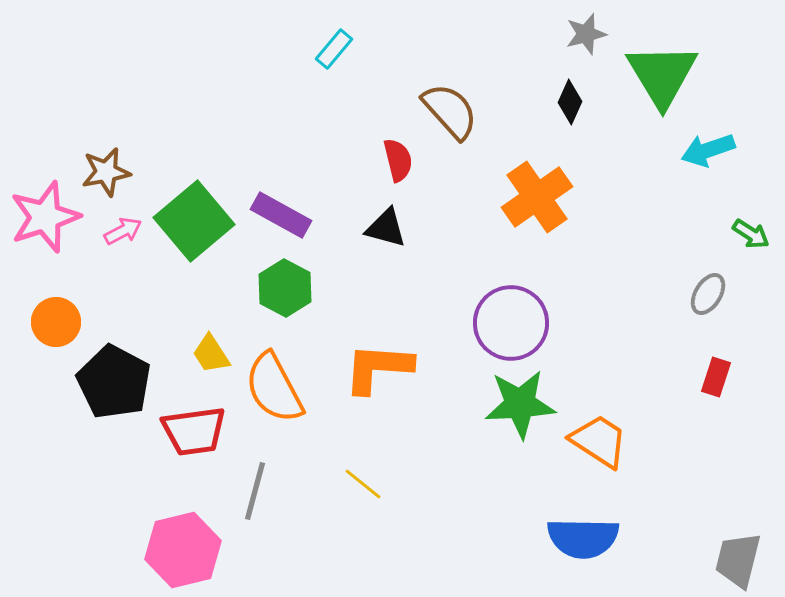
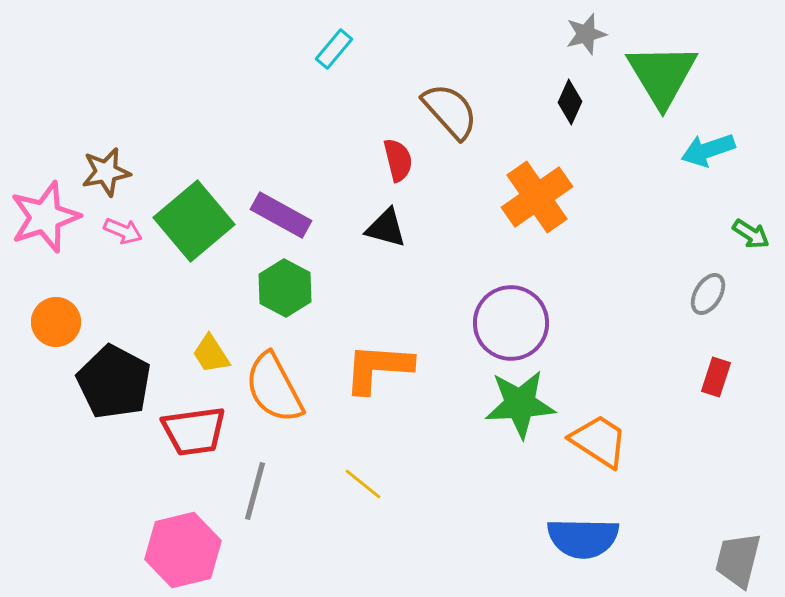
pink arrow: rotated 51 degrees clockwise
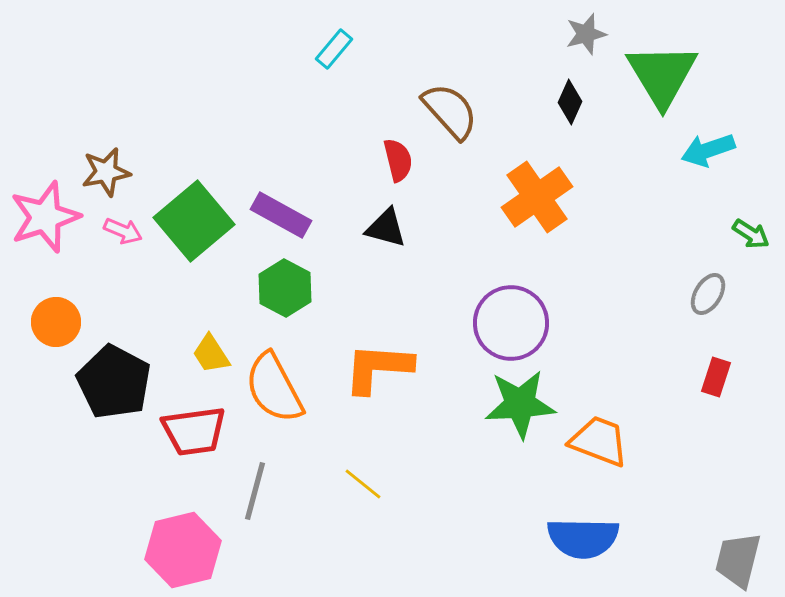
orange trapezoid: rotated 12 degrees counterclockwise
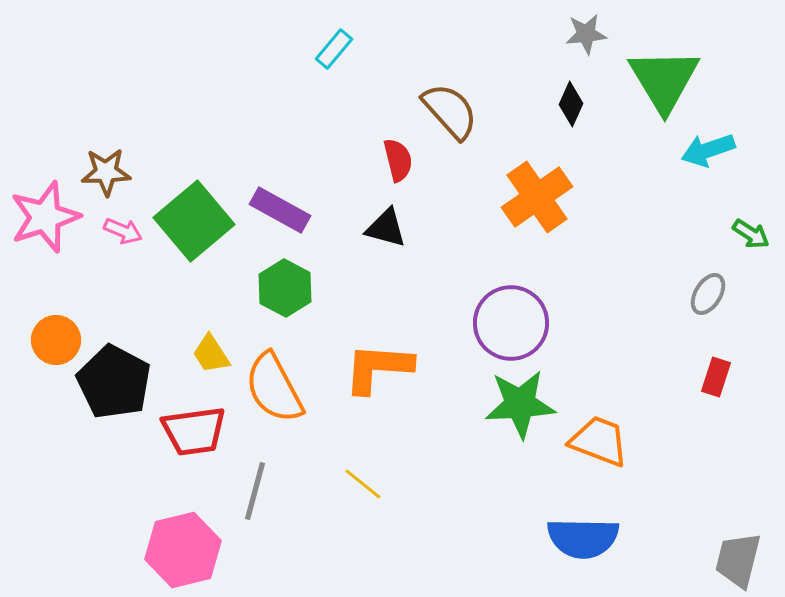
gray star: rotated 9 degrees clockwise
green triangle: moved 2 px right, 5 px down
black diamond: moved 1 px right, 2 px down
brown star: rotated 9 degrees clockwise
purple rectangle: moved 1 px left, 5 px up
orange circle: moved 18 px down
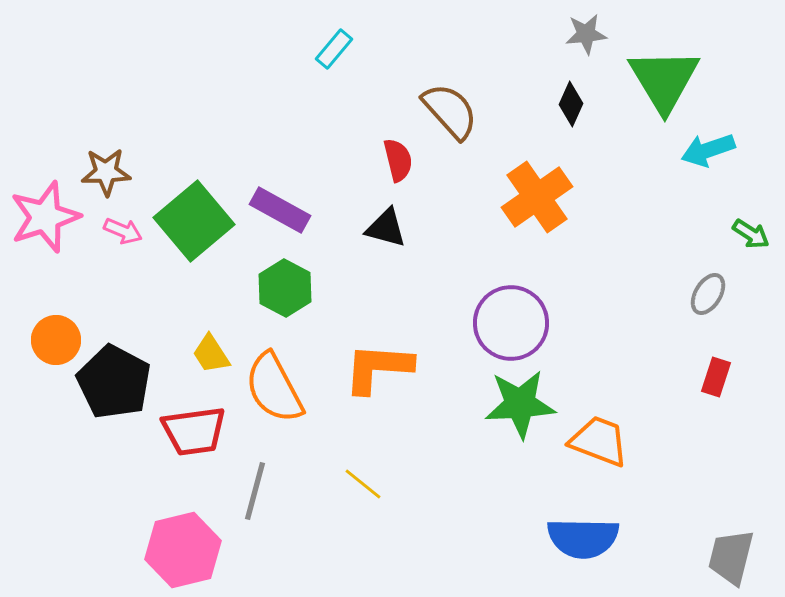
gray trapezoid: moved 7 px left, 3 px up
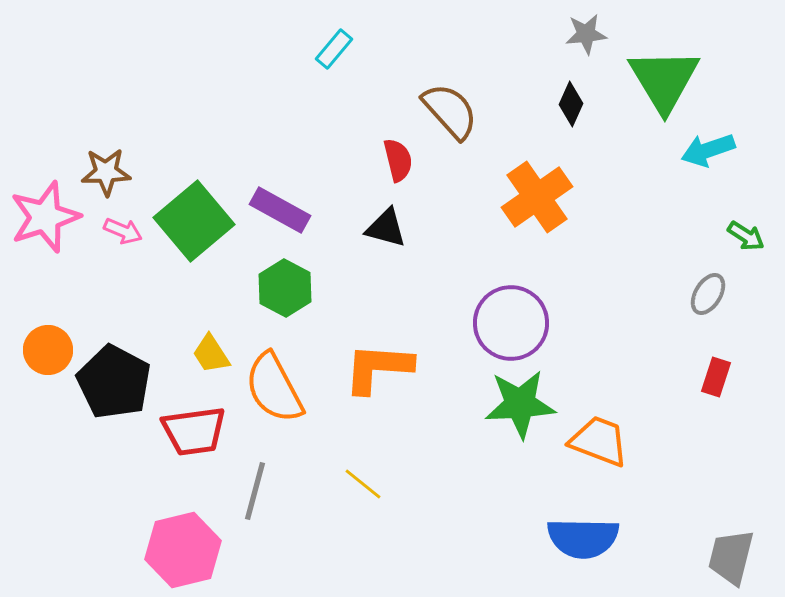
green arrow: moved 5 px left, 2 px down
orange circle: moved 8 px left, 10 px down
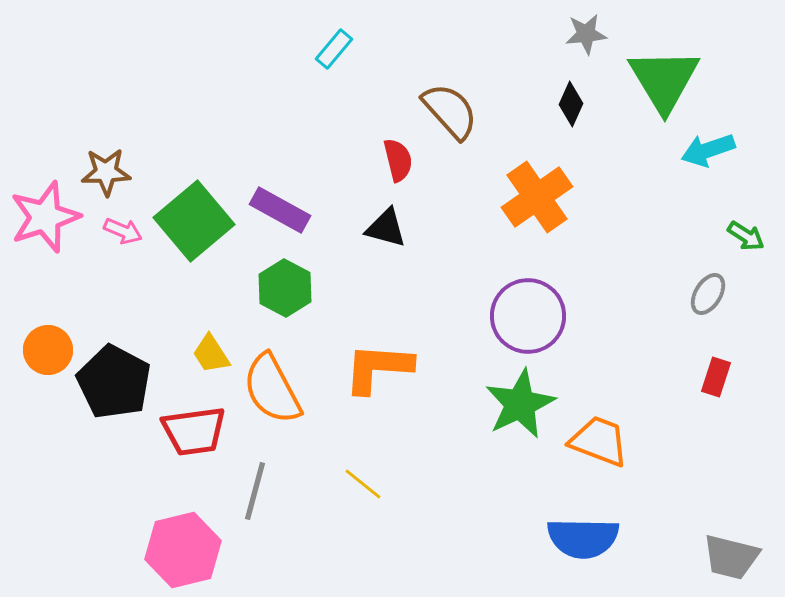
purple circle: moved 17 px right, 7 px up
orange semicircle: moved 2 px left, 1 px down
green star: rotated 22 degrees counterclockwise
gray trapezoid: rotated 90 degrees counterclockwise
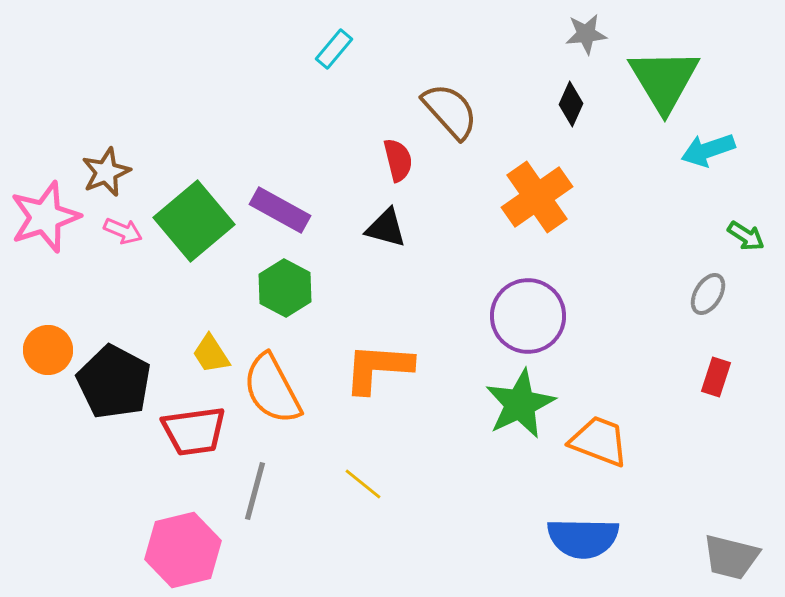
brown star: rotated 21 degrees counterclockwise
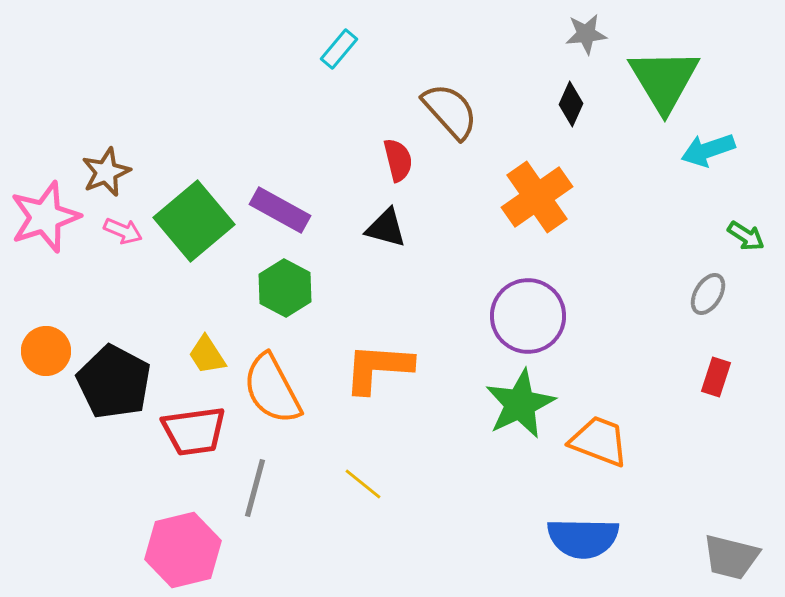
cyan rectangle: moved 5 px right
orange circle: moved 2 px left, 1 px down
yellow trapezoid: moved 4 px left, 1 px down
gray line: moved 3 px up
